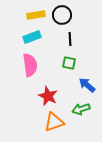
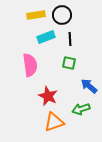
cyan rectangle: moved 14 px right
blue arrow: moved 2 px right, 1 px down
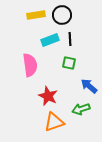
cyan rectangle: moved 4 px right, 3 px down
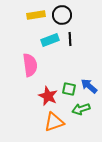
green square: moved 26 px down
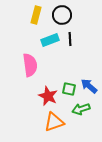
yellow rectangle: rotated 66 degrees counterclockwise
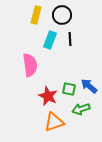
cyan rectangle: rotated 48 degrees counterclockwise
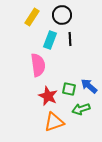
yellow rectangle: moved 4 px left, 2 px down; rotated 18 degrees clockwise
pink semicircle: moved 8 px right
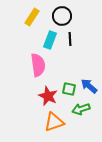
black circle: moved 1 px down
